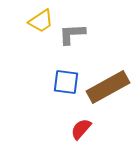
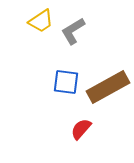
gray L-shape: moved 1 px right, 3 px up; rotated 28 degrees counterclockwise
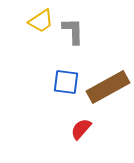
gray L-shape: rotated 120 degrees clockwise
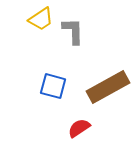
yellow trapezoid: moved 2 px up
blue square: moved 13 px left, 4 px down; rotated 8 degrees clockwise
red semicircle: moved 2 px left, 1 px up; rotated 15 degrees clockwise
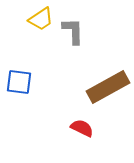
blue square: moved 34 px left, 4 px up; rotated 8 degrees counterclockwise
red semicircle: moved 3 px right; rotated 60 degrees clockwise
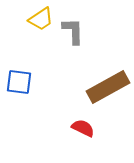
red semicircle: moved 1 px right
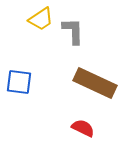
brown rectangle: moved 13 px left, 4 px up; rotated 54 degrees clockwise
